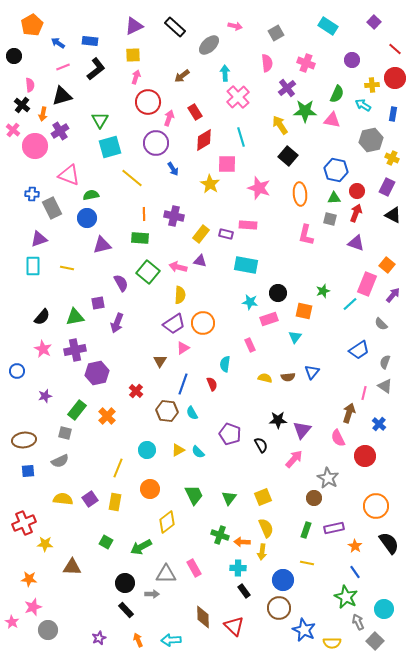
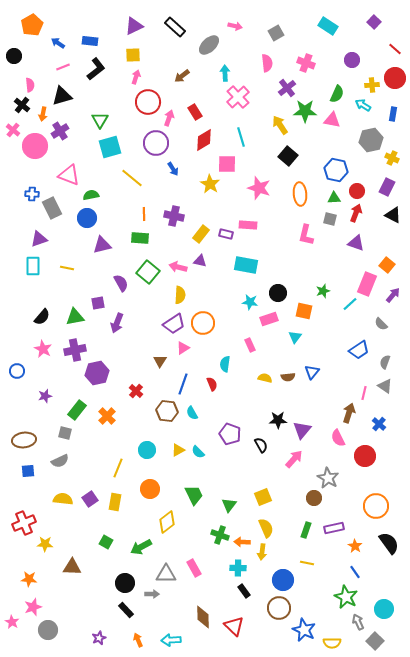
green triangle at (229, 498): moved 7 px down
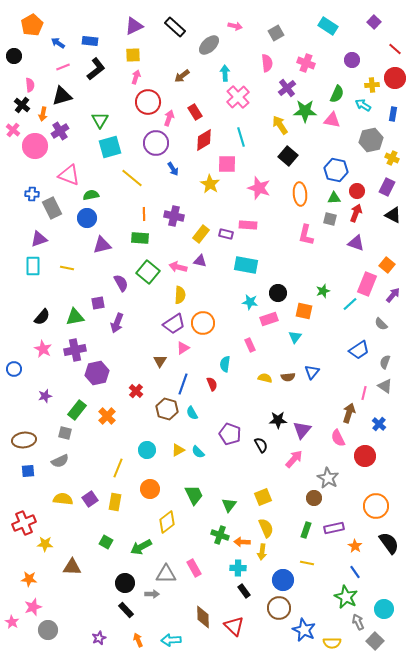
blue circle at (17, 371): moved 3 px left, 2 px up
brown hexagon at (167, 411): moved 2 px up; rotated 10 degrees clockwise
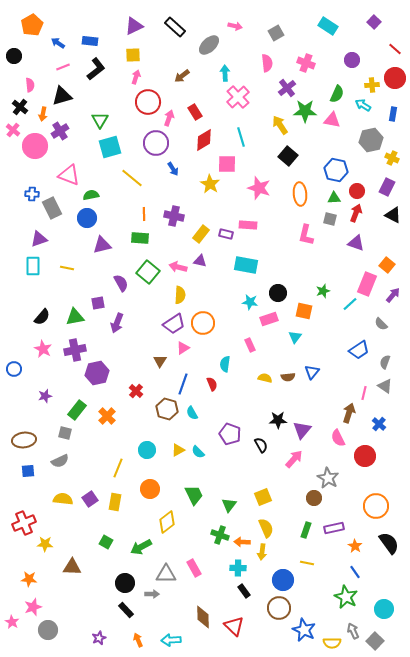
black cross at (22, 105): moved 2 px left, 2 px down
gray arrow at (358, 622): moved 5 px left, 9 px down
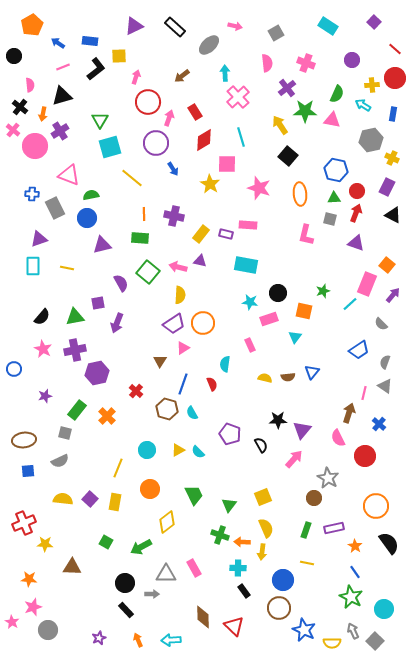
yellow square at (133, 55): moved 14 px left, 1 px down
gray rectangle at (52, 208): moved 3 px right
purple square at (90, 499): rotated 14 degrees counterclockwise
green star at (346, 597): moved 5 px right
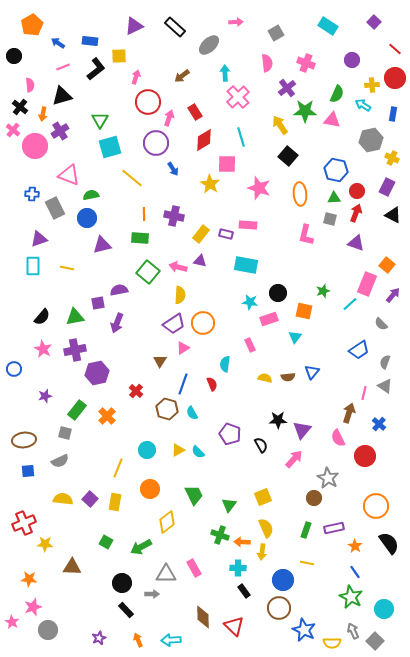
pink arrow at (235, 26): moved 1 px right, 4 px up; rotated 16 degrees counterclockwise
purple semicircle at (121, 283): moved 2 px left, 7 px down; rotated 72 degrees counterclockwise
black circle at (125, 583): moved 3 px left
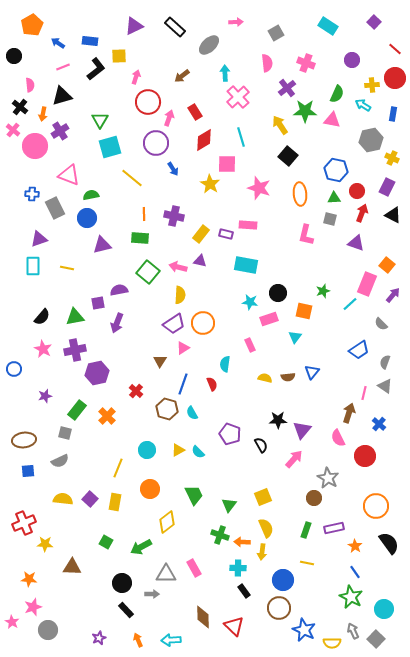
red arrow at (356, 213): moved 6 px right
gray square at (375, 641): moved 1 px right, 2 px up
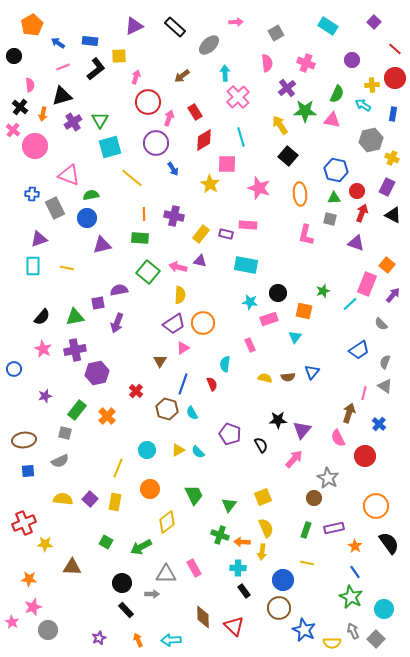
purple cross at (60, 131): moved 13 px right, 9 px up
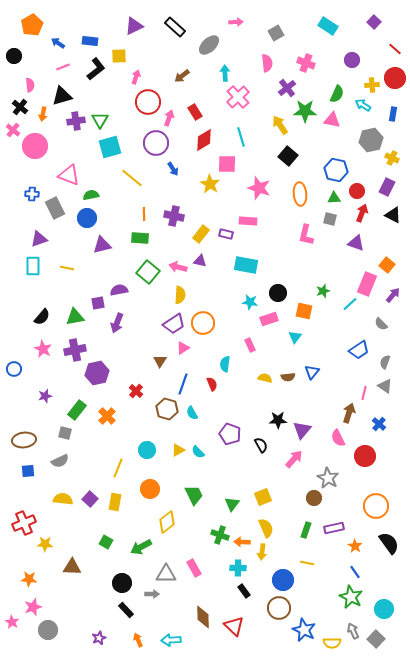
purple cross at (73, 122): moved 3 px right, 1 px up; rotated 24 degrees clockwise
pink rectangle at (248, 225): moved 4 px up
green triangle at (229, 505): moved 3 px right, 1 px up
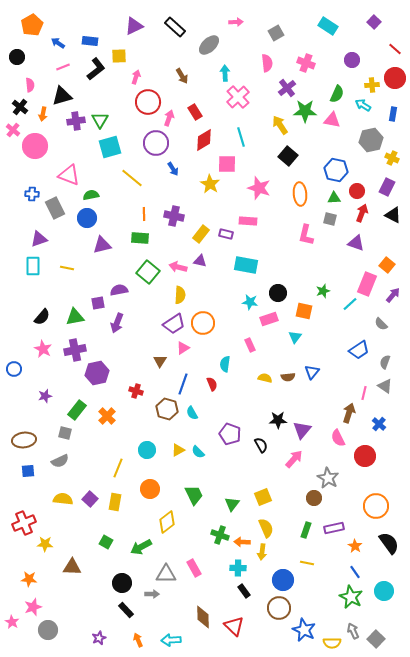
black circle at (14, 56): moved 3 px right, 1 px down
brown arrow at (182, 76): rotated 84 degrees counterclockwise
red cross at (136, 391): rotated 24 degrees counterclockwise
cyan circle at (384, 609): moved 18 px up
